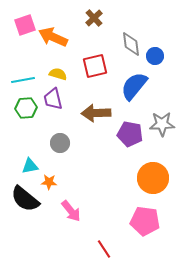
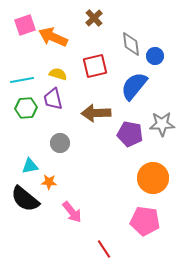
cyan line: moved 1 px left
pink arrow: moved 1 px right, 1 px down
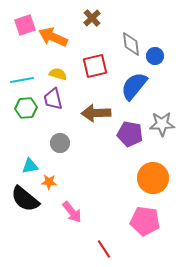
brown cross: moved 2 px left
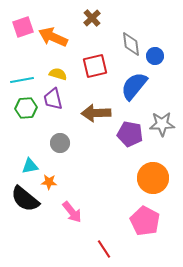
pink square: moved 2 px left, 2 px down
pink pentagon: rotated 20 degrees clockwise
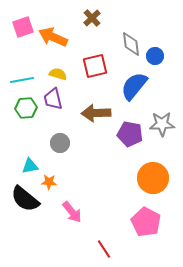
pink pentagon: moved 1 px right, 1 px down
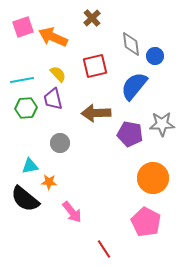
yellow semicircle: rotated 30 degrees clockwise
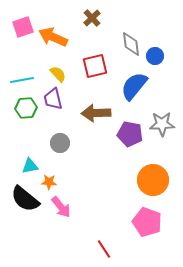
orange circle: moved 2 px down
pink arrow: moved 11 px left, 5 px up
pink pentagon: moved 1 px right; rotated 8 degrees counterclockwise
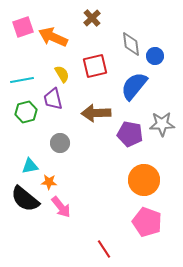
yellow semicircle: moved 4 px right; rotated 12 degrees clockwise
green hexagon: moved 4 px down; rotated 10 degrees counterclockwise
orange circle: moved 9 px left
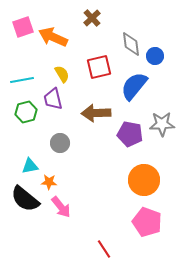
red square: moved 4 px right, 1 px down
